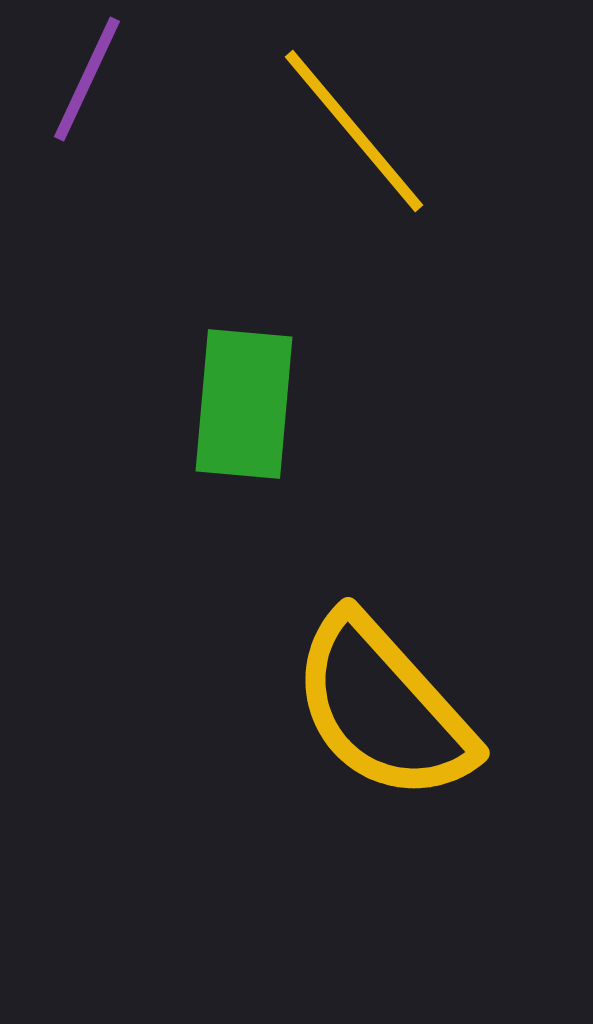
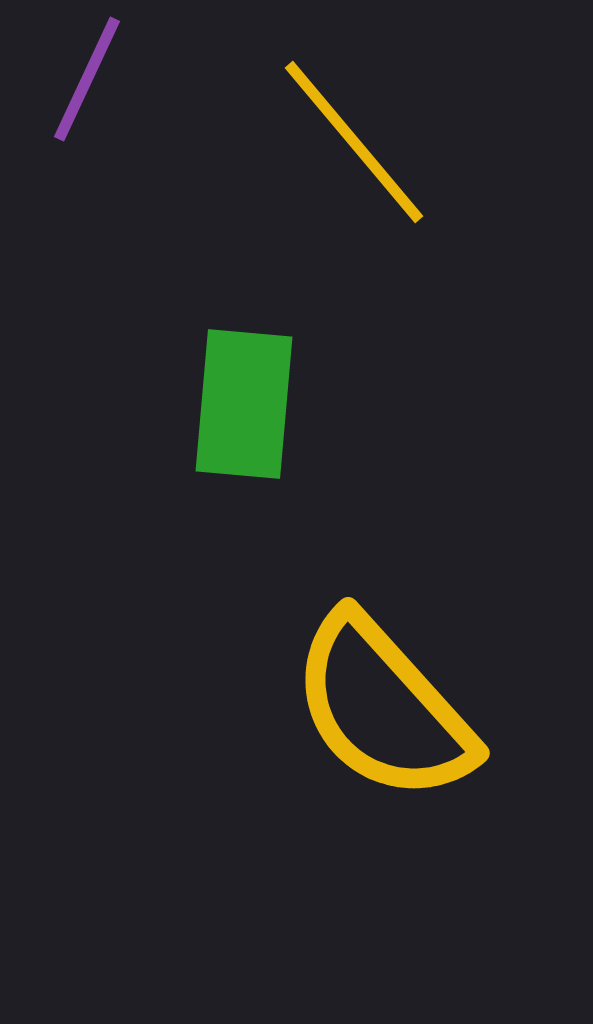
yellow line: moved 11 px down
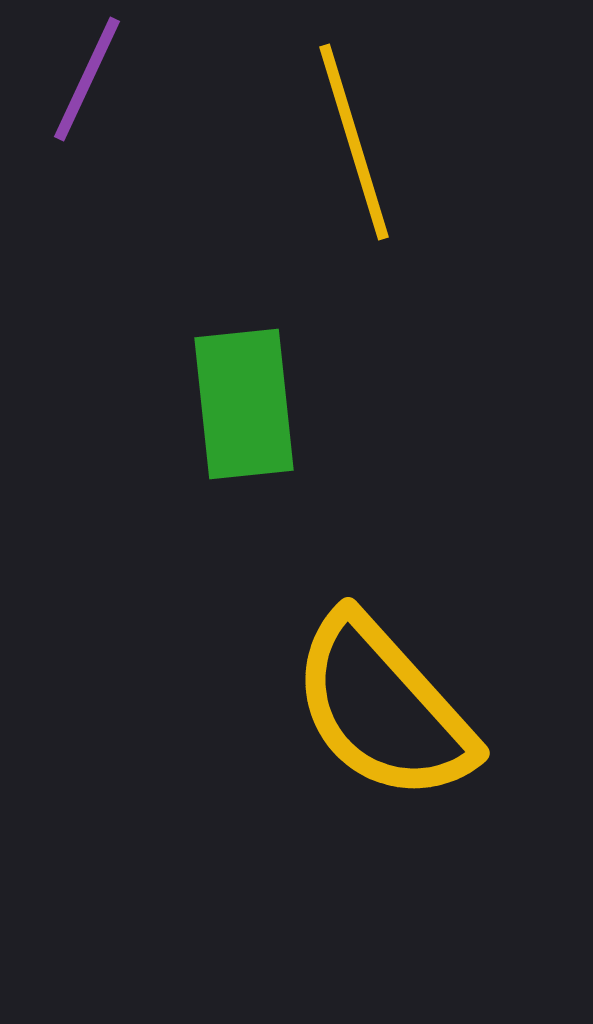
yellow line: rotated 23 degrees clockwise
green rectangle: rotated 11 degrees counterclockwise
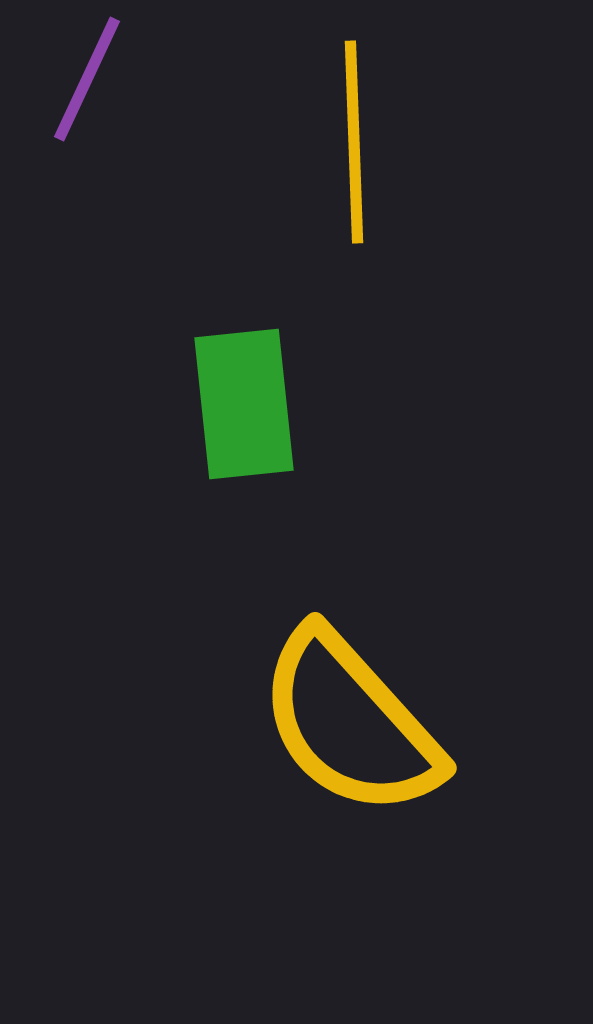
yellow line: rotated 15 degrees clockwise
yellow semicircle: moved 33 px left, 15 px down
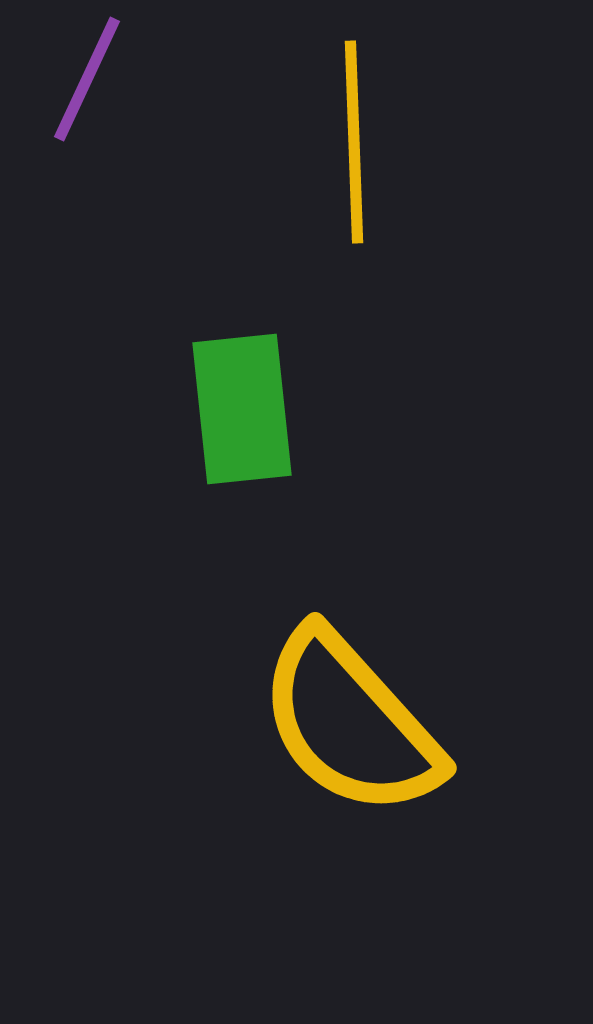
green rectangle: moved 2 px left, 5 px down
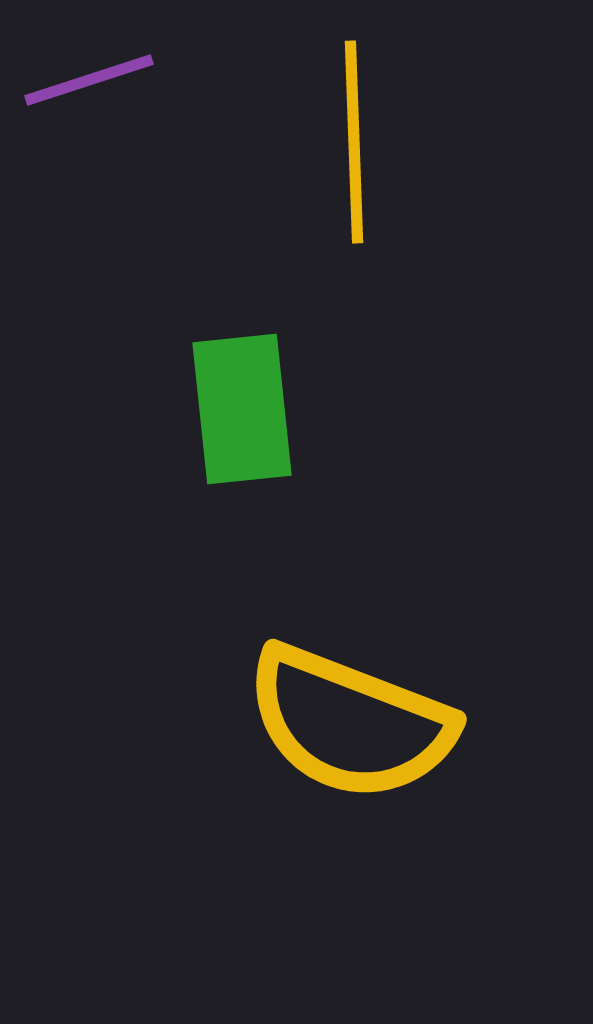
purple line: moved 2 px right, 1 px down; rotated 47 degrees clockwise
yellow semicircle: rotated 27 degrees counterclockwise
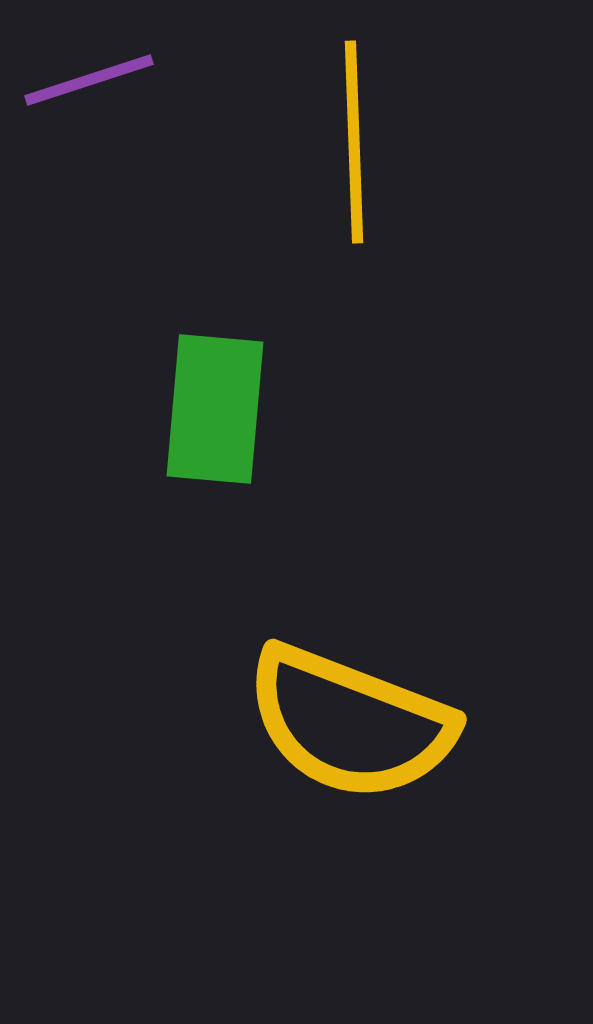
green rectangle: moved 27 px left; rotated 11 degrees clockwise
